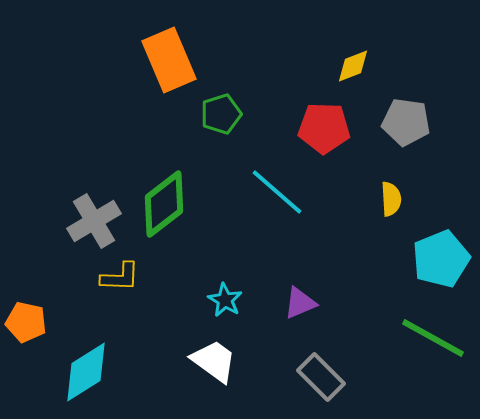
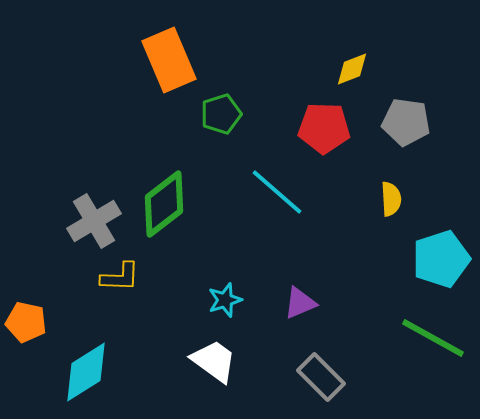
yellow diamond: moved 1 px left, 3 px down
cyan pentagon: rotated 4 degrees clockwise
cyan star: rotated 24 degrees clockwise
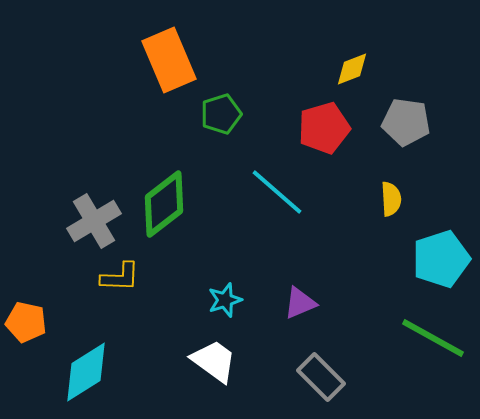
red pentagon: rotated 18 degrees counterclockwise
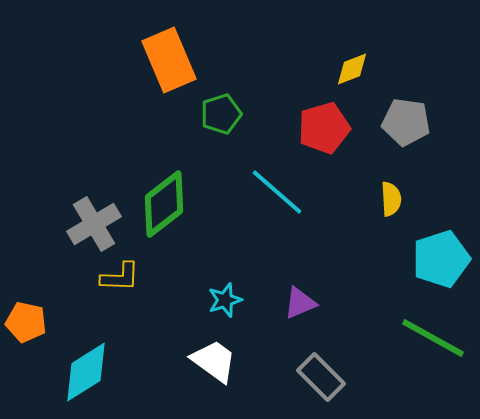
gray cross: moved 3 px down
